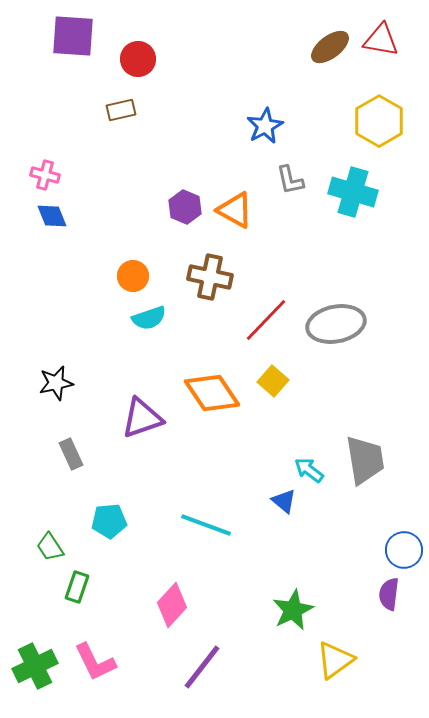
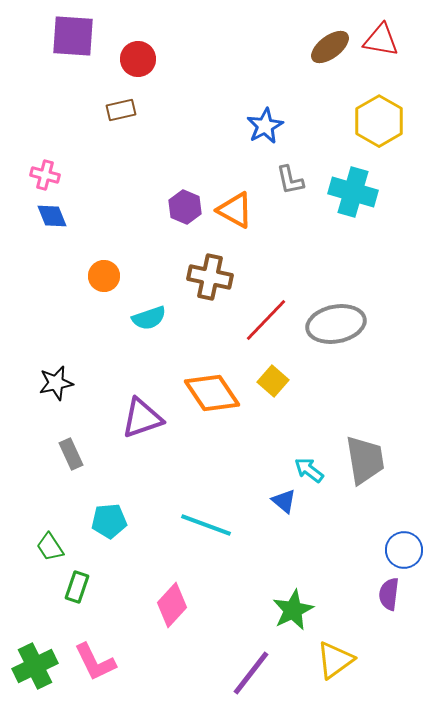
orange circle: moved 29 px left
purple line: moved 49 px right, 6 px down
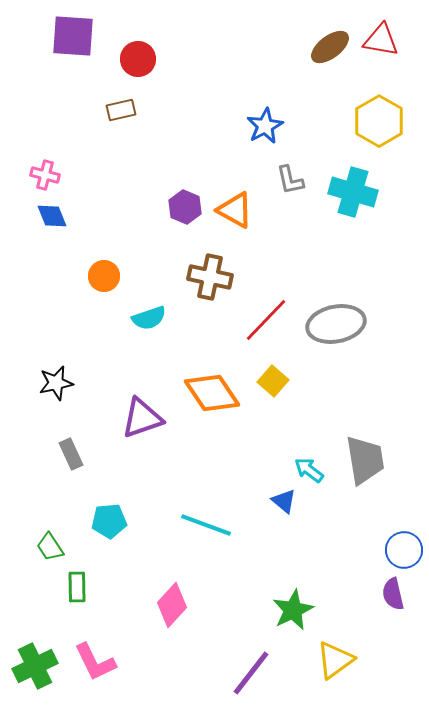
green rectangle: rotated 20 degrees counterclockwise
purple semicircle: moved 4 px right; rotated 20 degrees counterclockwise
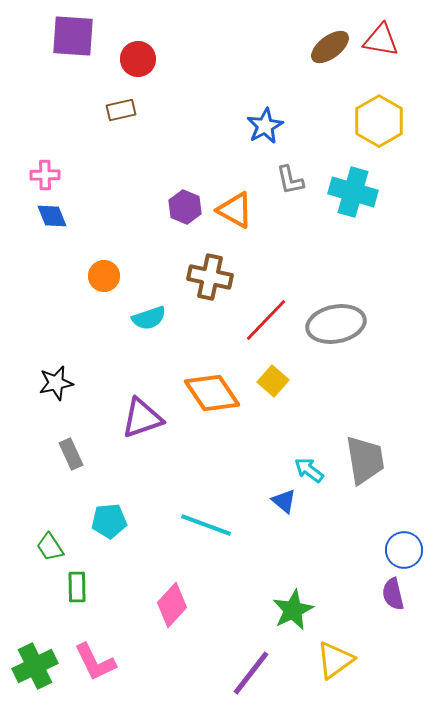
pink cross: rotated 16 degrees counterclockwise
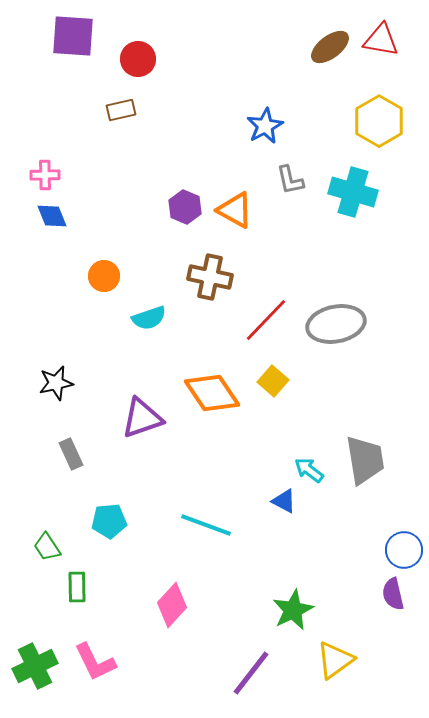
blue triangle: rotated 12 degrees counterclockwise
green trapezoid: moved 3 px left
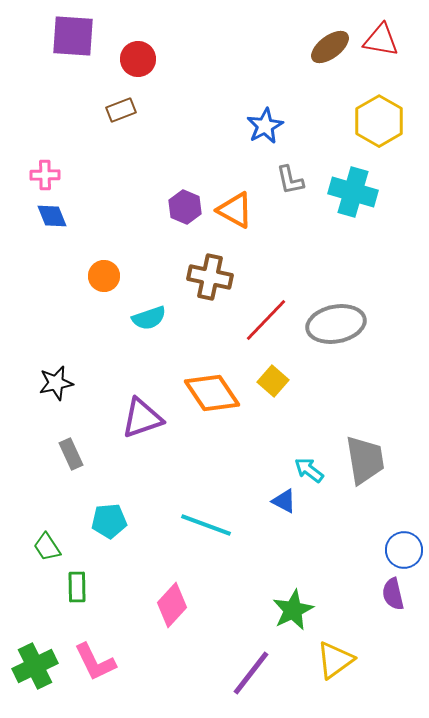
brown rectangle: rotated 8 degrees counterclockwise
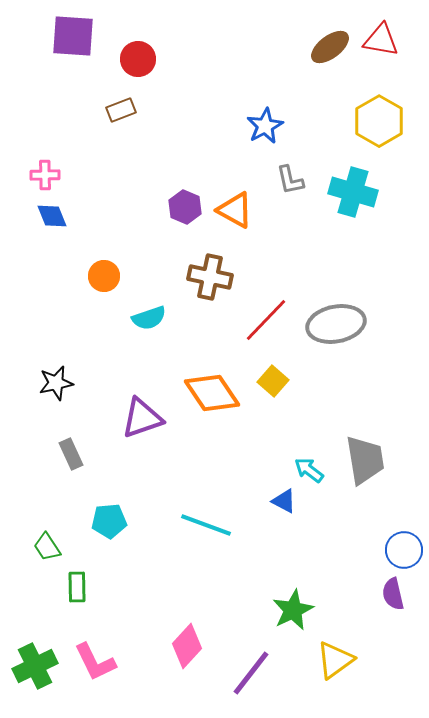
pink diamond: moved 15 px right, 41 px down
